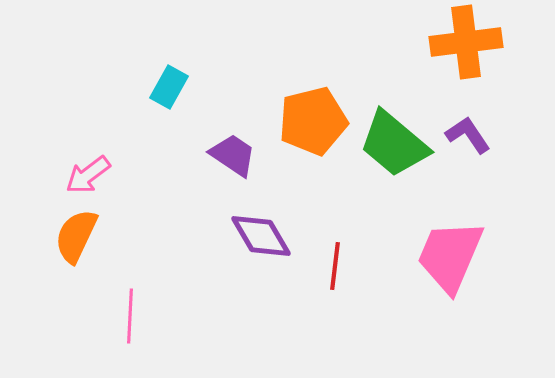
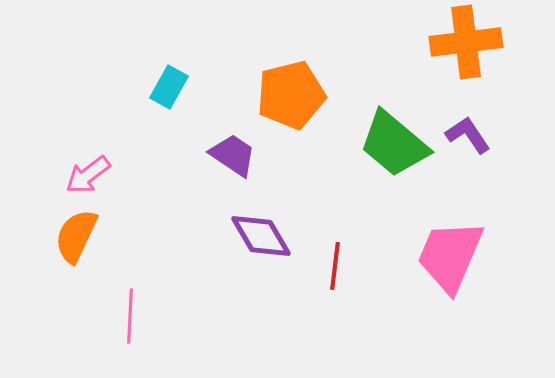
orange pentagon: moved 22 px left, 26 px up
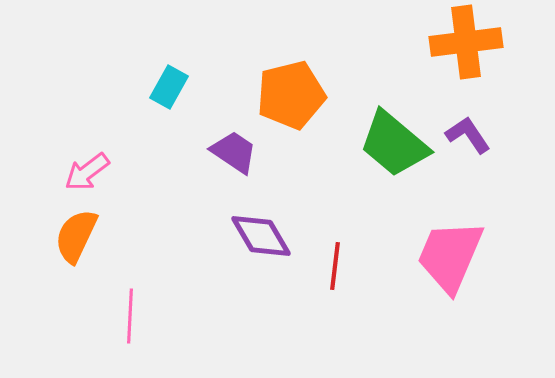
purple trapezoid: moved 1 px right, 3 px up
pink arrow: moved 1 px left, 3 px up
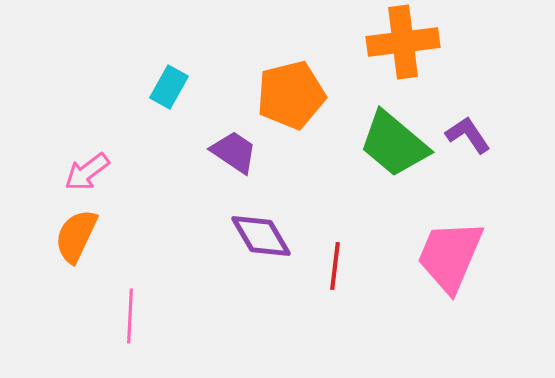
orange cross: moved 63 px left
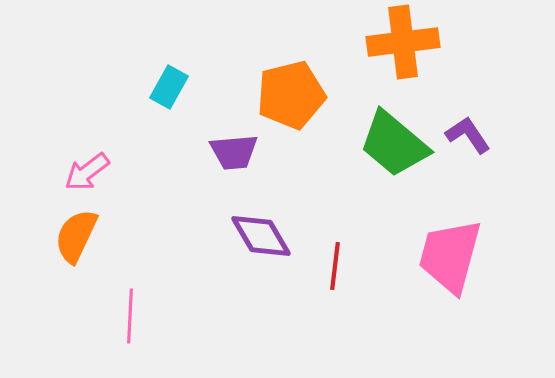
purple trapezoid: rotated 141 degrees clockwise
pink trapezoid: rotated 8 degrees counterclockwise
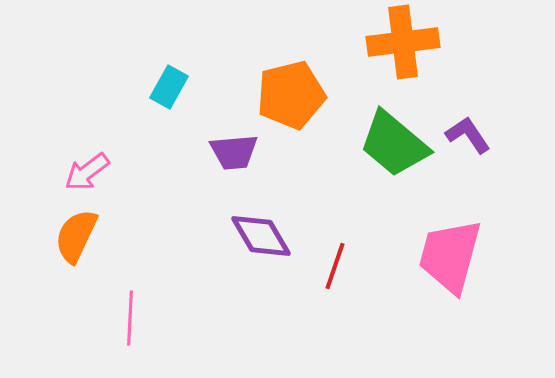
red line: rotated 12 degrees clockwise
pink line: moved 2 px down
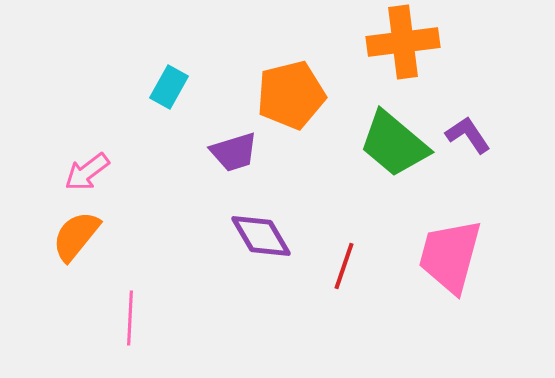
purple trapezoid: rotated 12 degrees counterclockwise
orange semicircle: rotated 14 degrees clockwise
red line: moved 9 px right
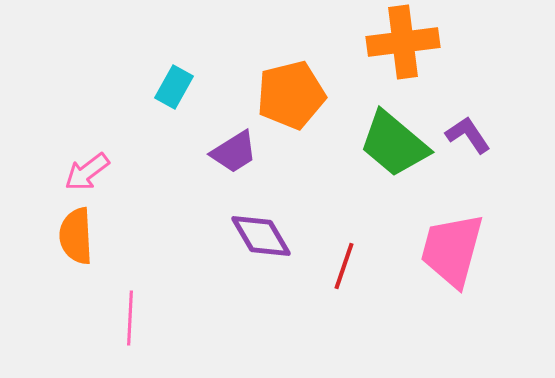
cyan rectangle: moved 5 px right
purple trapezoid: rotated 15 degrees counterclockwise
orange semicircle: rotated 42 degrees counterclockwise
pink trapezoid: moved 2 px right, 6 px up
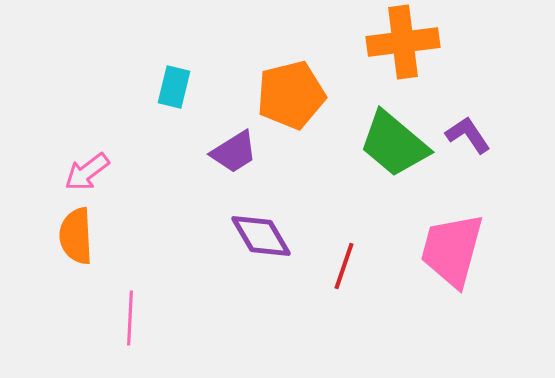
cyan rectangle: rotated 15 degrees counterclockwise
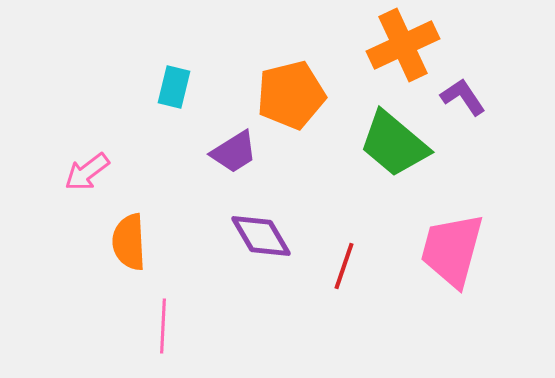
orange cross: moved 3 px down; rotated 18 degrees counterclockwise
purple L-shape: moved 5 px left, 38 px up
orange semicircle: moved 53 px right, 6 px down
pink line: moved 33 px right, 8 px down
